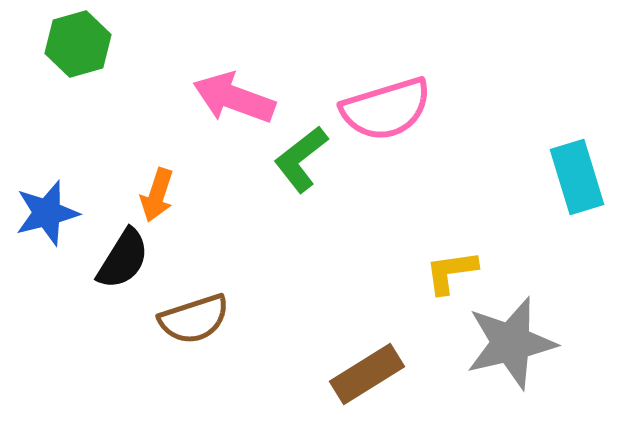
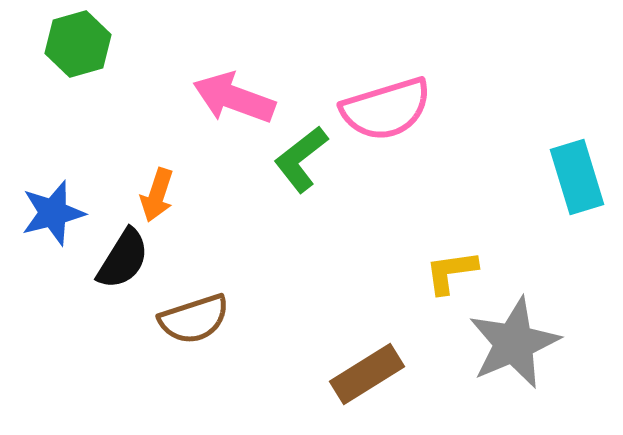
blue star: moved 6 px right
gray star: moved 3 px right; rotated 10 degrees counterclockwise
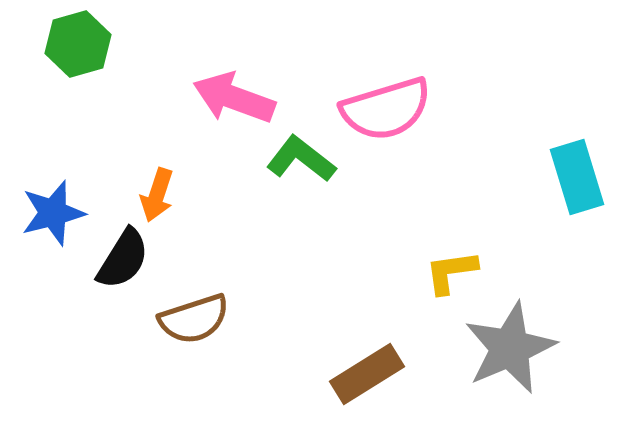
green L-shape: rotated 76 degrees clockwise
gray star: moved 4 px left, 5 px down
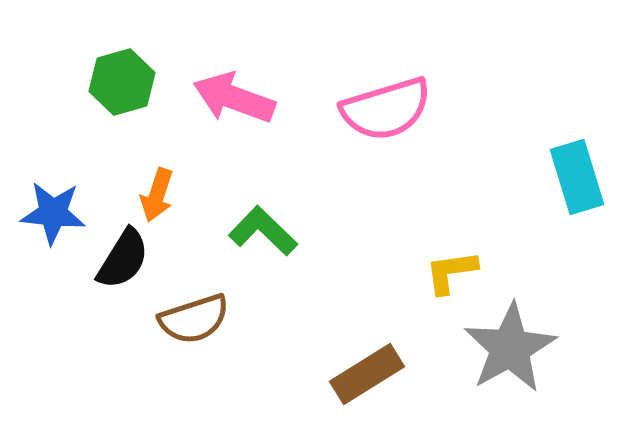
green hexagon: moved 44 px right, 38 px down
green L-shape: moved 38 px left, 72 px down; rotated 6 degrees clockwise
blue star: rotated 20 degrees clockwise
gray star: rotated 6 degrees counterclockwise
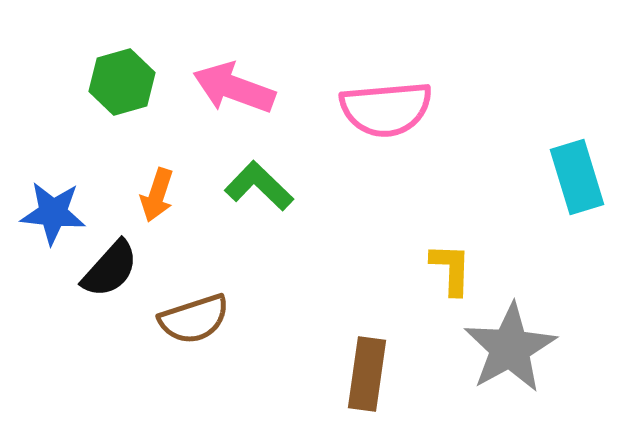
pink arrow: moved 10 px up
pink semicircle: rotated 12 degrees clockwise
green L-shape: moved 4 px left, 45 px up
black semicircle: moved 13 px left, 10 px down; rotated 10 degrees clockwise
yellow L-shape: moved 3 px up; rotated 100 degrees clockwise
brown rectangle: rotated 50 degrees counterclockwise
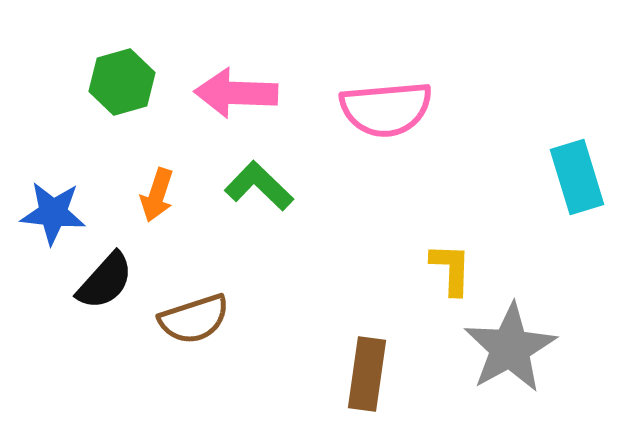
pink arrow: moved 2 px right, 5 px down; rotated 18 degrees counterclockwise
black semicircle: moved 5 px left, 12 px down
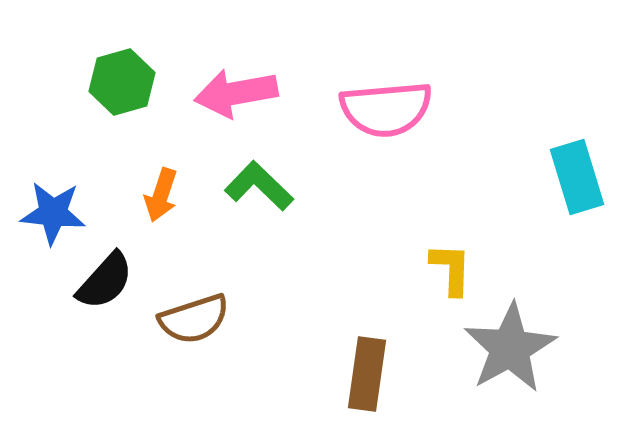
pink arrow: rotated 12 degrees counterclockwise
orange arrow: moved 4 px right
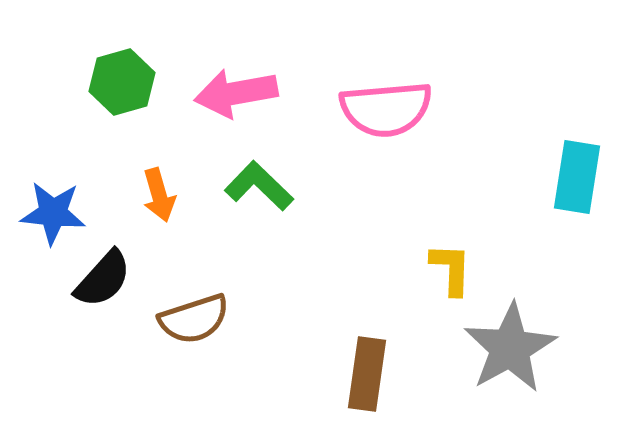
cyan rectangle: rotated 26 degrees clockwise
orange arrow: moved 2 px left; rotated 34 degrees counterclockwise
black semicircle: moved 2 px left, 2 px up
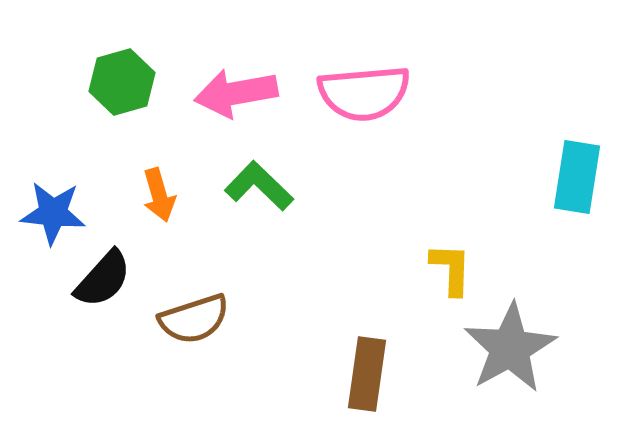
pink semicircle: moved 22 px left, 16 px up
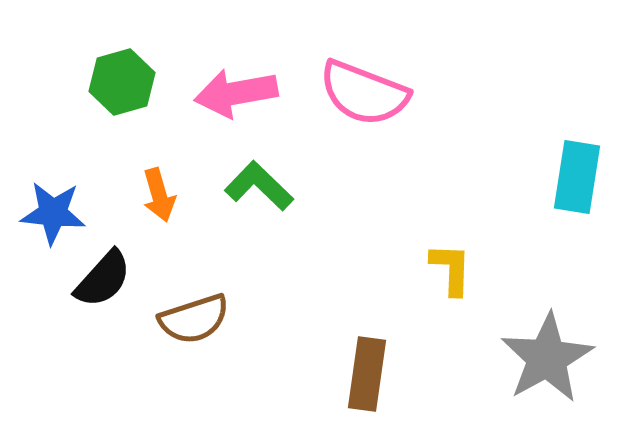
pink semicircle: rotated 26 degrees clockwise
gray star: moved 37 px right, 10 px down
